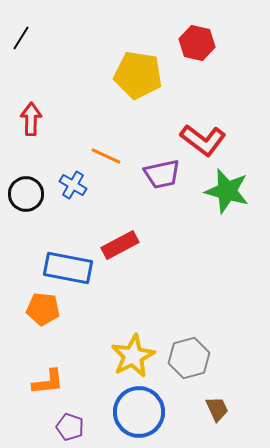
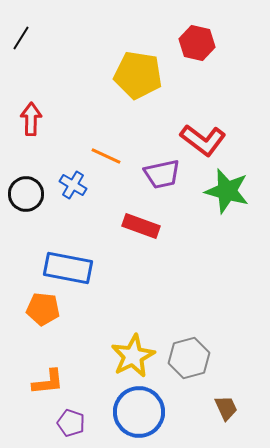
red rectangle: moved 21 px right, 19 px up; rotated 48 degrees clockwise
brown trapezoid: moved 9 px right, 1 px up
purple pentagon: moved 1 px right, 4 px up
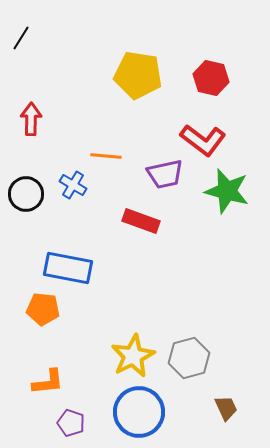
red hexagon: moved 14 px right, 35 px down
orange line: rotated 20 degrees counterclockwise
purple trapezoid: moved 3 px right
red rectangle: moved 5 px up
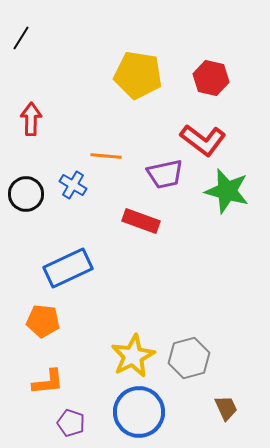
blue rectangle: rotated 36 degrees counterclockwise
orange pentagon: moved 12 px down
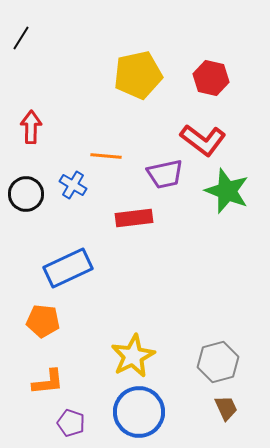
yellow pentagon: rotated 21 degrees counterclockwise
red arrow: moved 8 px down
green star: rotated 6 degrees clockwise
red rectangle: moved 7 px left, 3 px up; rotated 27 degrees counterclockwise
gray hexagon: moved 29 px right, 4 px down
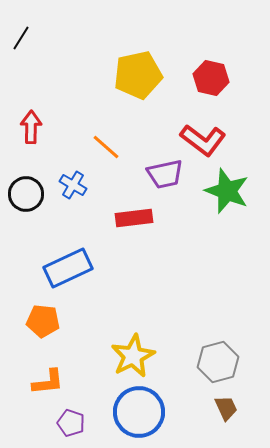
orange line: moved 9 px up; rotated 36 degrees clockwise
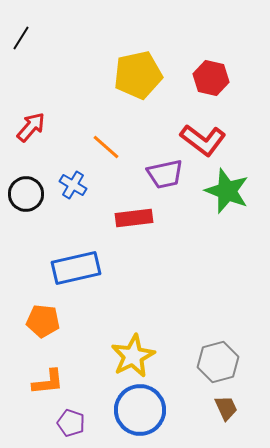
red arrow: rotated 40 degrees clockwise
blue rectangle: moved 8 px right; rotated 12 degrees clockwise
blue circle: moved 1 px right, 2 px up
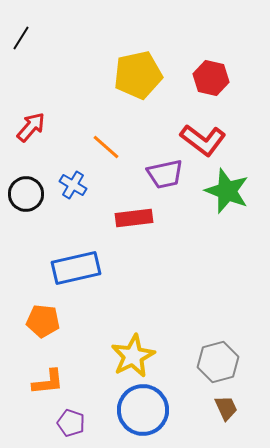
blue circle: moved 3 px right
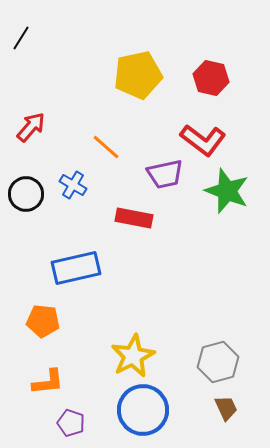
red rectangle: rotated 18 degrees clockwise
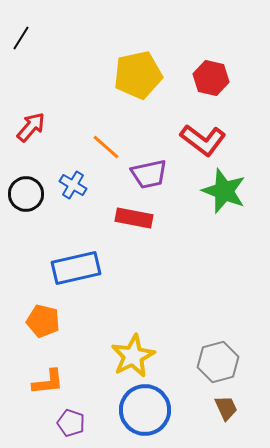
purple trapezoid: moved 16 px left
green star: moved 3 px left
orange pentagon: rotated 8 degrees clockwise
blue circle: moved 2 px right
